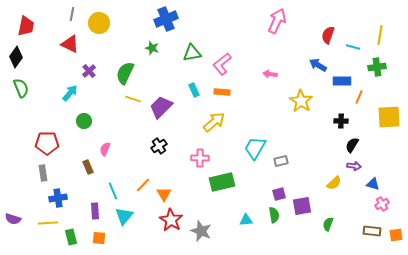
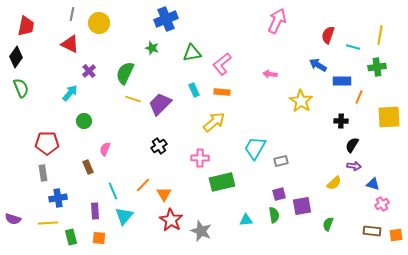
purple trapezoid at (161, 107): moved 1 px left, 3 px up
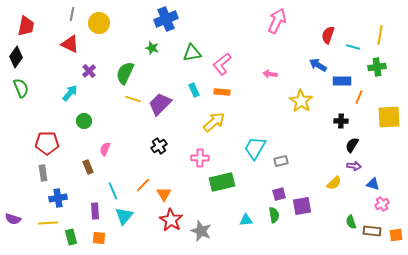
green semicircle at (328, 224): moved 23 px right, 2 px up; rotated 40 degrees counterclockwise
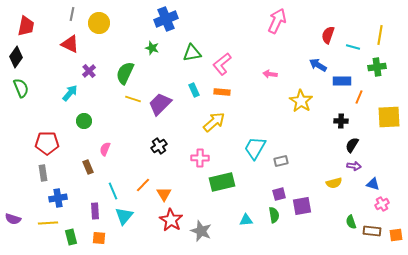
yellow semicircle at (334, 183): rotated 28 degrees clockwise
